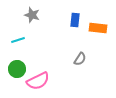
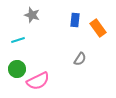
orange rectangle: rotated 48 degrees clockwise
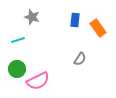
gray star: moved 2 px down
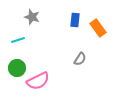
green circle: moved 1 px up
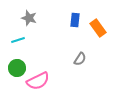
gray star: moved 3 px left, 1 px down
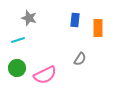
orange rectangle: rotated 36 degrees clockwise
pink semicircle: moved 7 px right, 6 px up
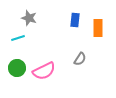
cyan line: moved 2 px up
pink semicircle: moved 1 px left, 4 px up
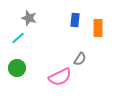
cyan line: rotated 24 degrees counterclockwise
pink semicircle: moved 16 px right, 6 px down
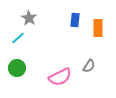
gray star: rotated 14 degrees clockwise
gray semicircle: moved 9 px right, 7 px down
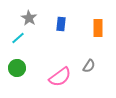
blue rectangle: moved 14 px left, 4 px down
pink semicircle: rotated 10 degrees counterclockwise
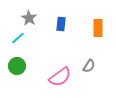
green circle: moved 2 px up
